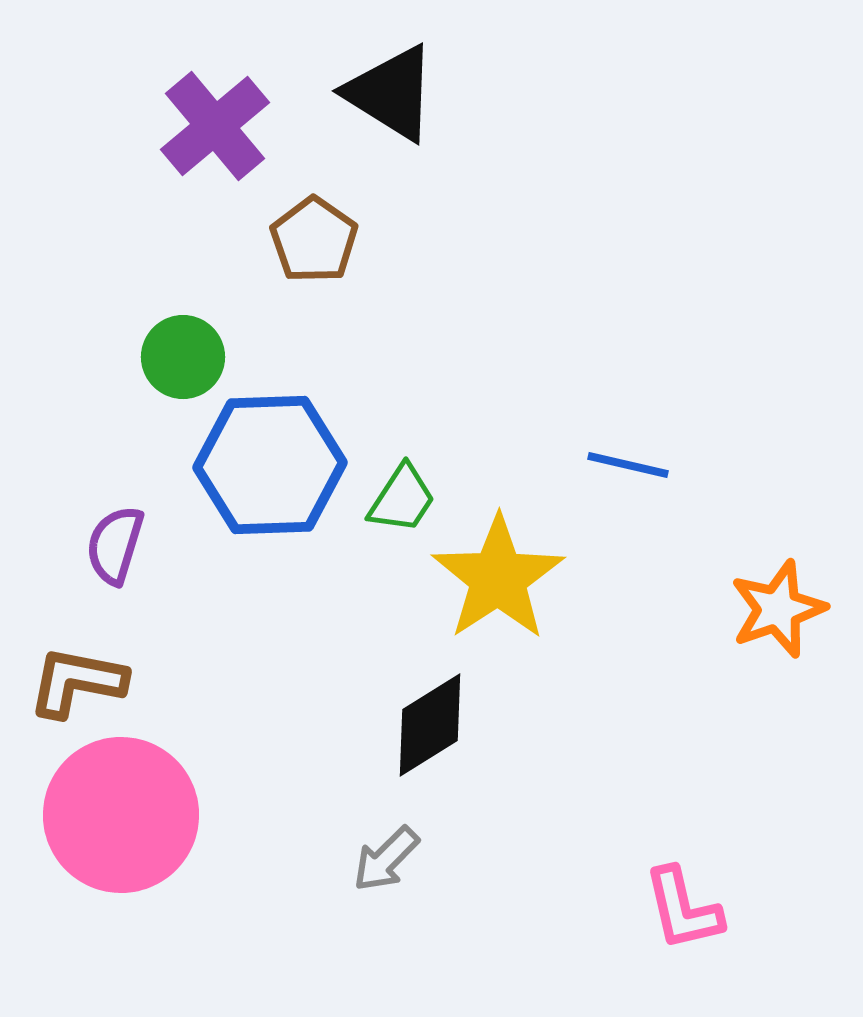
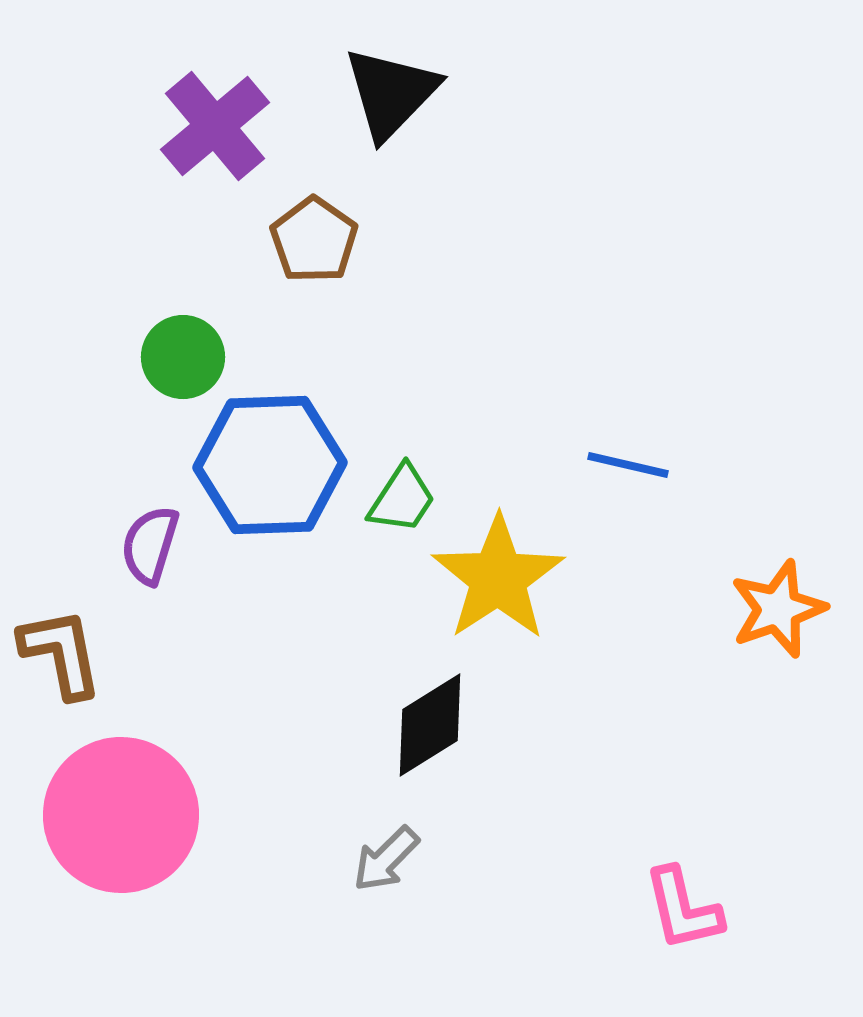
black triangle: rotated 42 degrees clockwise
purple semicircle: moved 35 px right
brown L-shape: moved 16 px left, 29 px up; rotated 68 degrees clockwise
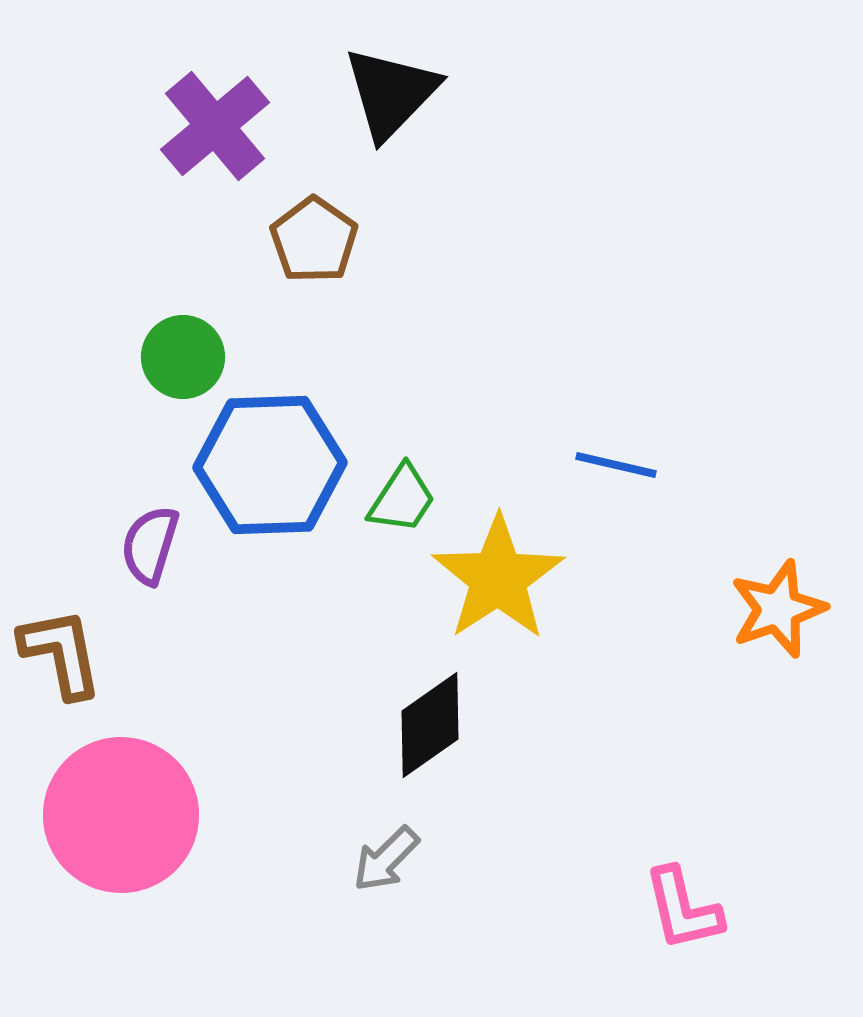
blue line: moved 12 px left
black diamond: rotated 3 degrees counterclockwise
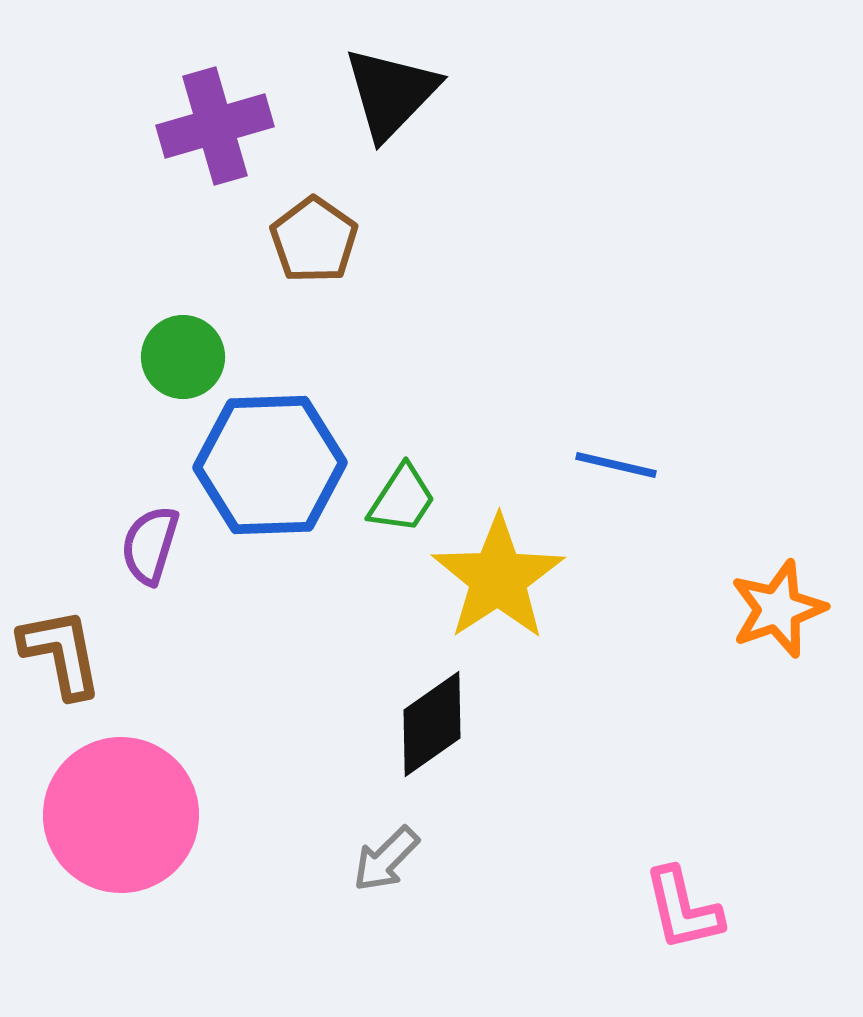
purple cross: rotated 24 degrees clockwise
black diamond: moved 2 px right, 1 px up
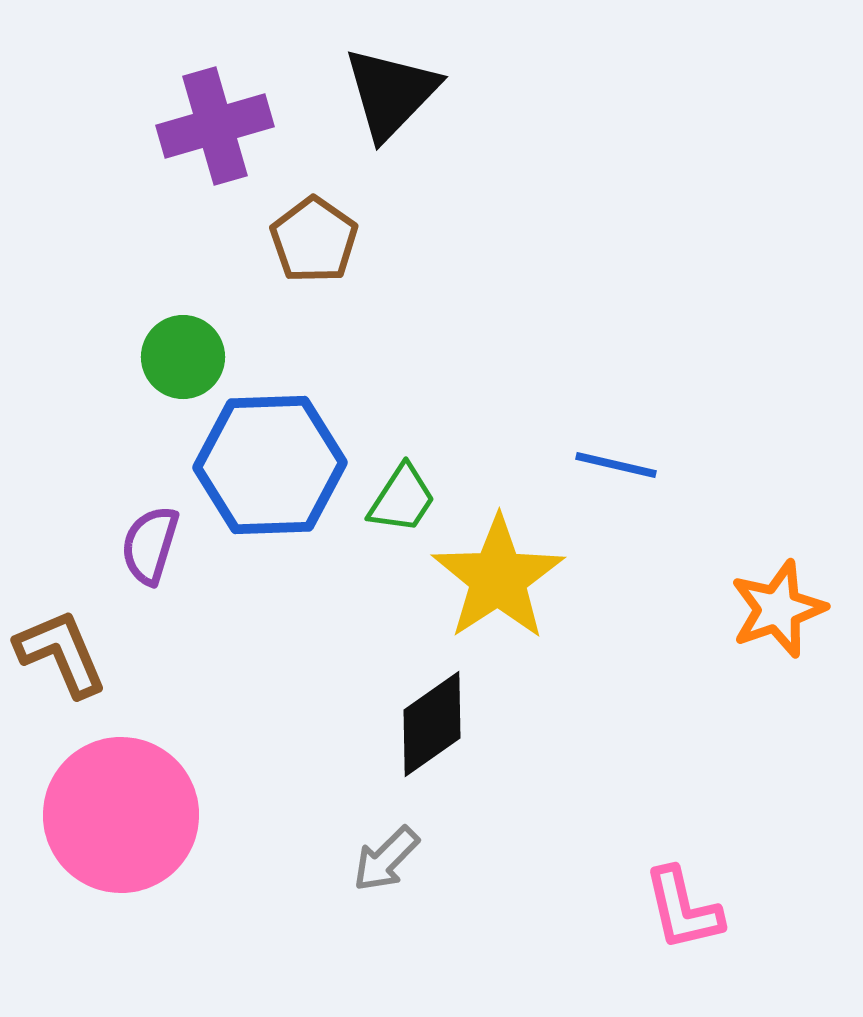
brown L-shape: rotated 12 degrees counterclockwise
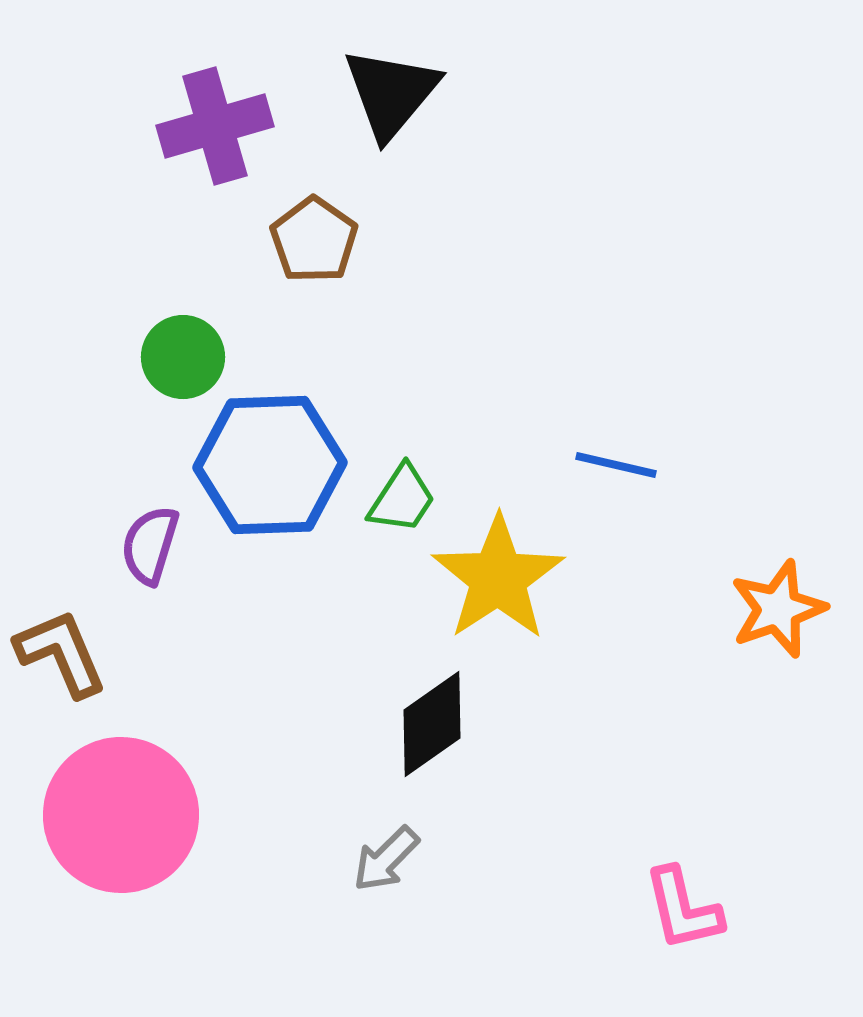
black triangle: rotated 4 degrees counterclockwise
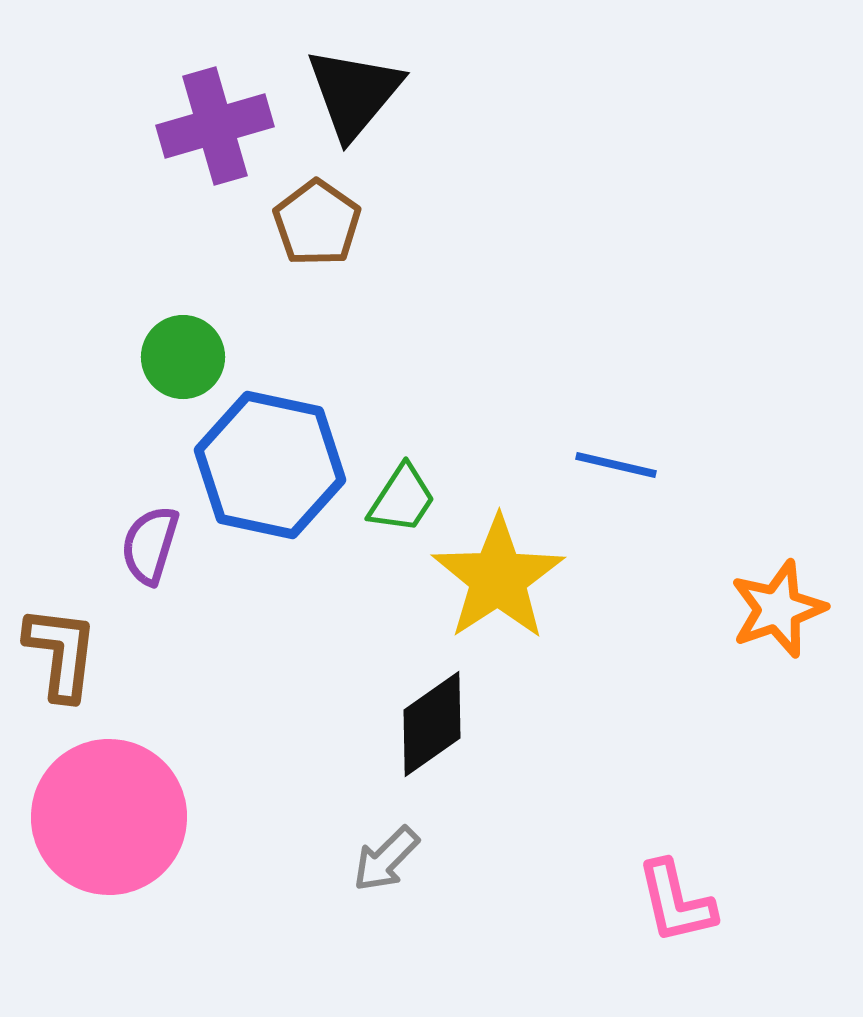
black triangle: moved 37 px left
brown pentagon: moved 3 px right, 17 px up
blue hexagon: rotated 14 degrees clockwise
brown L-shape: rotated 30 degrees clockwise
pink circle: moved 12 px left, 2 px down
pink L-shape: moved 7 px left, 7 px up
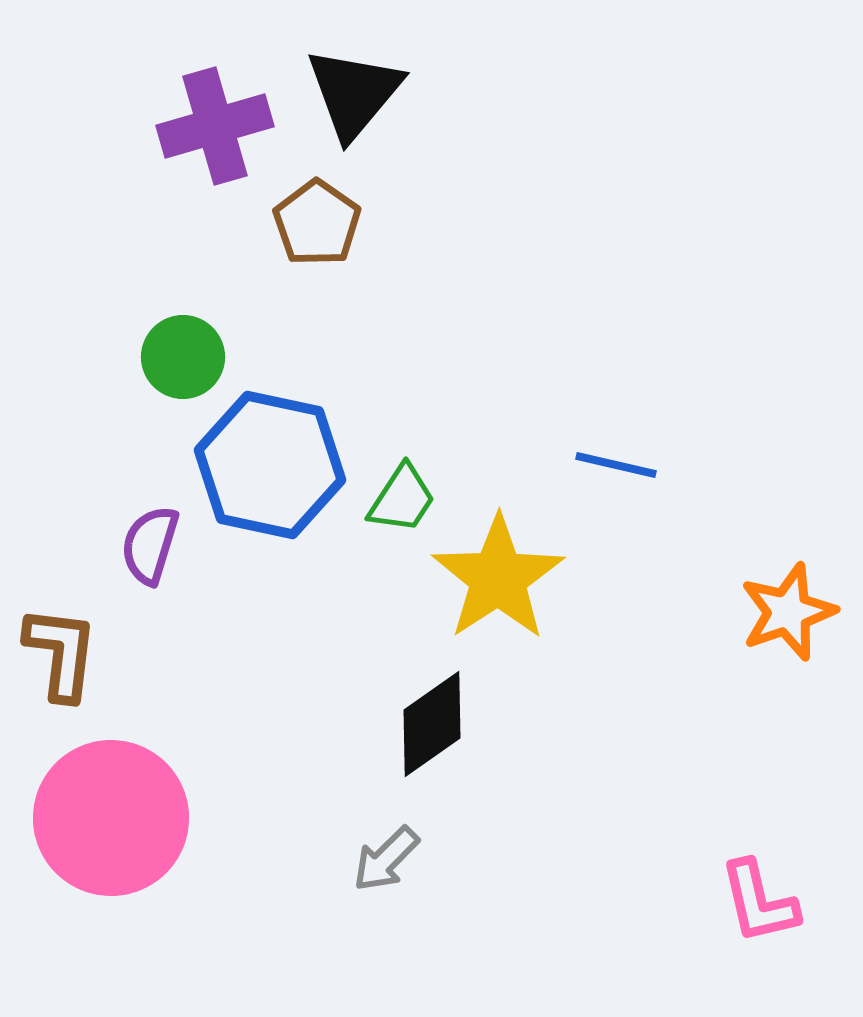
orange star: moved 10 px right, 3 px down
pink circle: moved 2 px right, 1 px down
pink L-shape: moved 83 px right
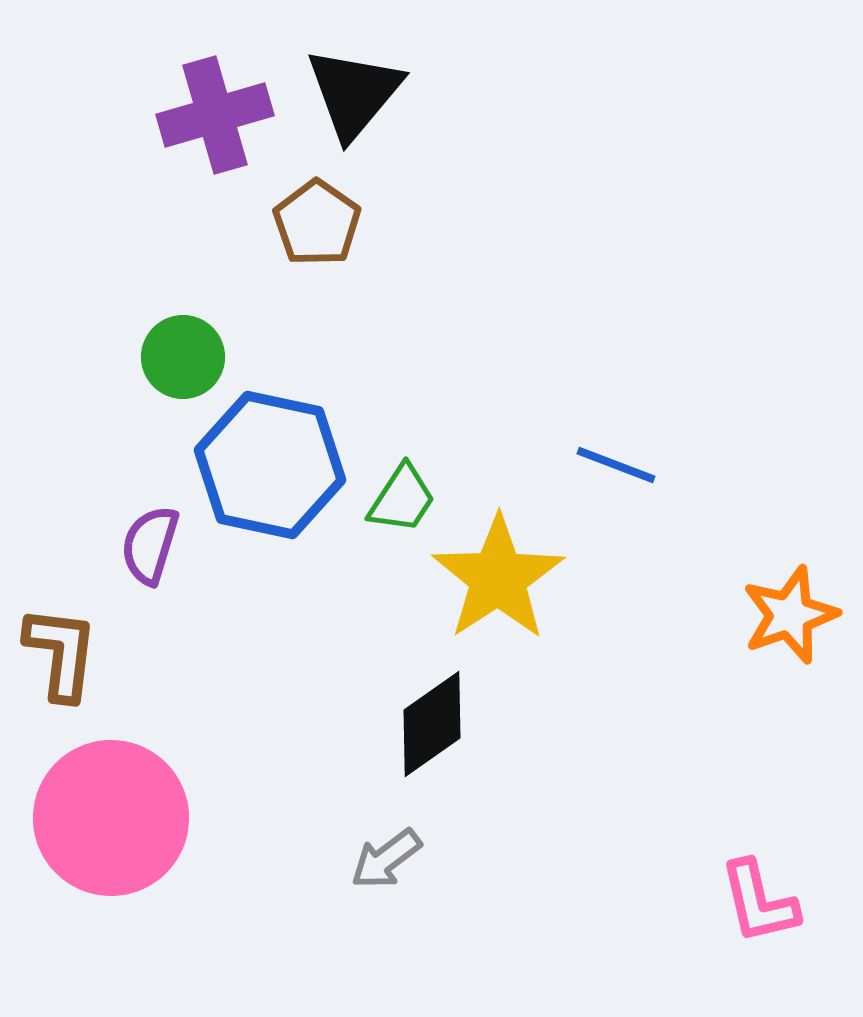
purple cross: moved 11 px up
blue line: rotated 8 degrees clockwise
orange star: moved 2 px right, 3 px down
gray arrow: rotated 8 degrees clockwise
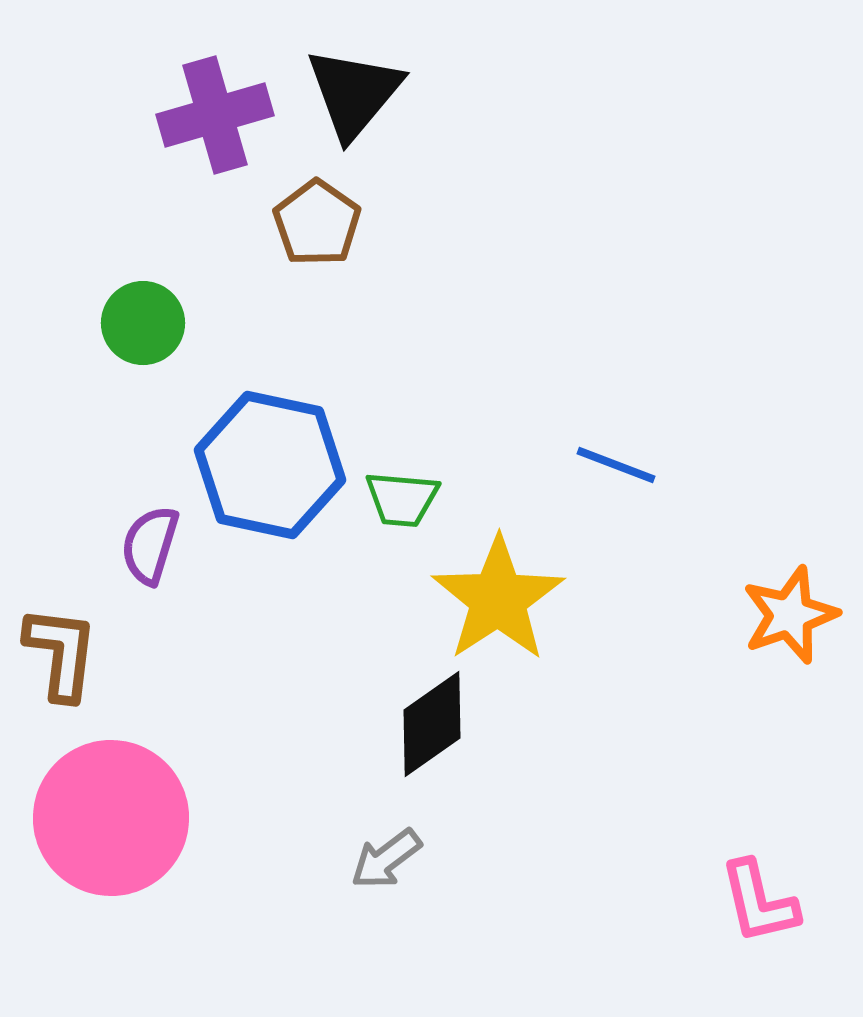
green circle: moved 40 px left, 34 px up
green trapezoid: rotated 62 degrees clockwise
yellow star: moved 21 px down
